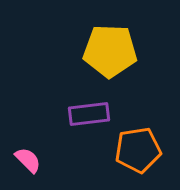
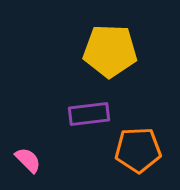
orange pentagon: rotated 6 degrees clockwise
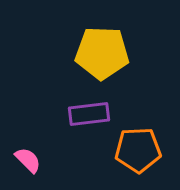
yellow pentagon: moved 8 px left, 2 px down
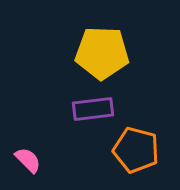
purple rectangle: moved 4 px right, 5 px up
orange pentagon: moved 2 px left; rotated 18 degrees clockwise
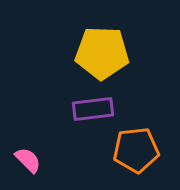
orange pentagon: rotated 21 degrees counterclockwise
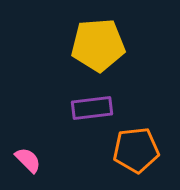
yellow pentagon: moved 4 px left, 8 px up; rotated 6 degrees counterclockwise
purple rectangle: moved 1 px left, 1 px up
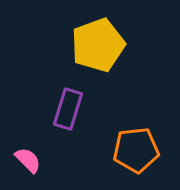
yellow pentagon: rotated 16 degrees counterclockwise
purple rectangle: moved 24 px left, 1 px down; rotated 66 degrees counterclockwise
